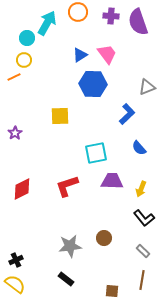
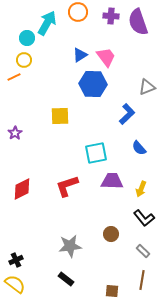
pink trapezoid: moved 1 px left, 3 px down
brown circle: moved 7 px right, 4 px up
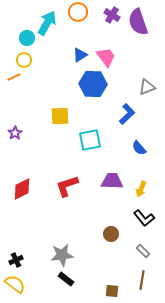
purple cross: moved 1 px right, 1 px up; rotated 28 degrees clockwise
cyan square: moved 6 px left, 13 px up
gray star: moved 8 px left, 9 px down
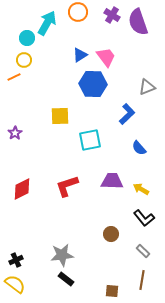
yellow arrow: rotated 98 degrees clockwise
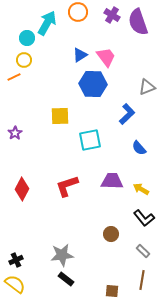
red diamond: rotated 35 degrees counterclockwise
